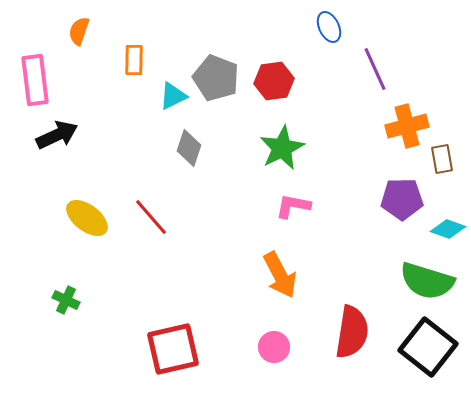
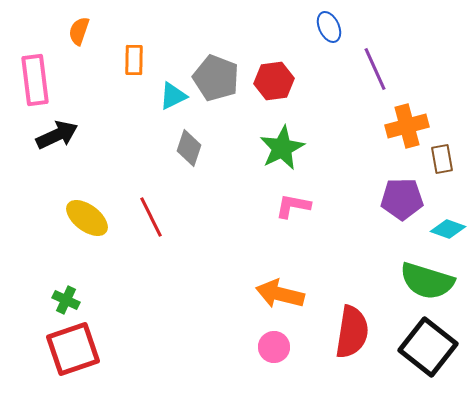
red line: rotated 15 degrees clockwise
orange arrow: moved 19 px down; rotated 132 degrees clockwise
red square: moved 100 px left; rotated 6 degrees counterclockwise
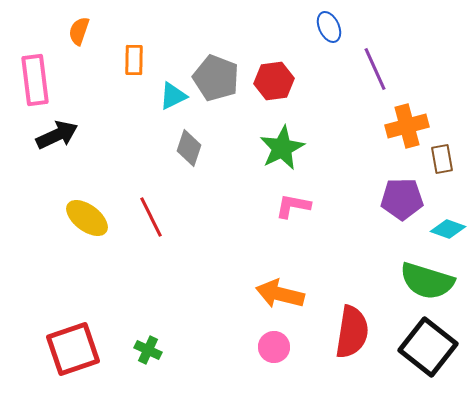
green cross: moved 82 px right, 50 px down
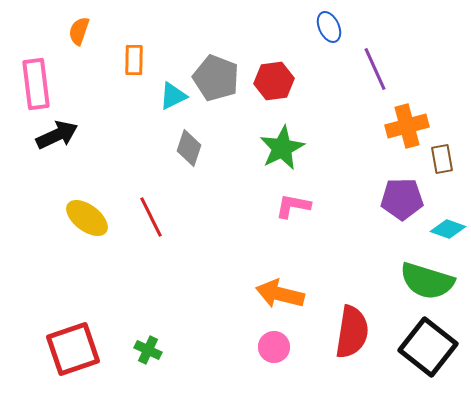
pink rectangle: moved 1 px right, 4 px down
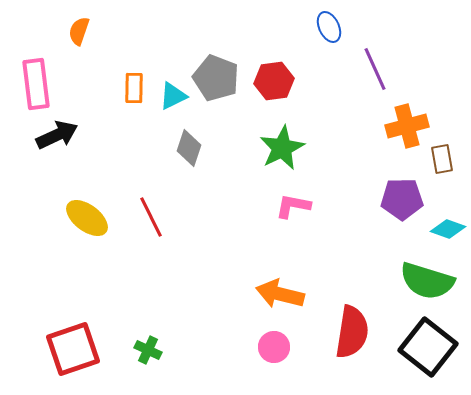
orange rectangle: moved 28 px down
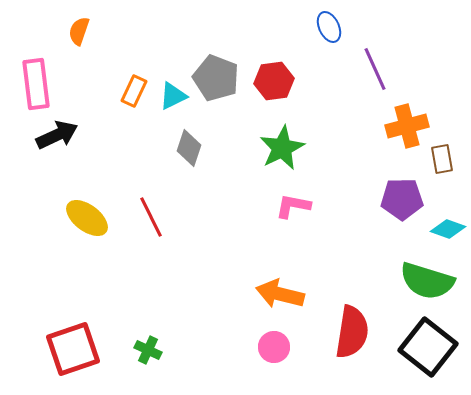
orange rectangle: moved 3 px down; rotated 24 degrees clockwise
